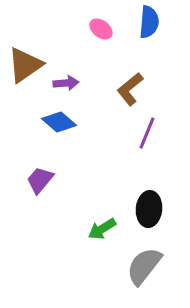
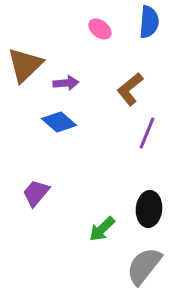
pink ellipse: moved 1 px left
brown triangle: rotated 9 degrees counterclockwise
purple trapezoid: moved 4 px left, 13 px down
green arrow: rotated 12 degrees counterclockwise
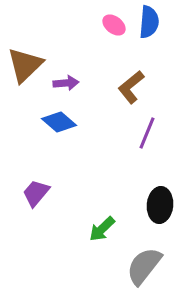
pink ellipse: moved 14 px right, 4 px up
brown L-shape: moved 1 px right, 2 px up
black ellipse: moved 11 px right, 4 px up
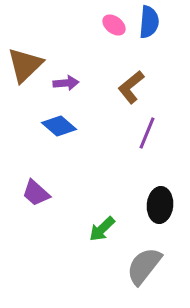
blue diamond: moved 4 px down
purple trapezoid: rotated 88 degrees counterclockwise
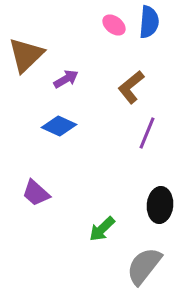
brown triangle: moved 1 px right, 10 px up
purple arrow: moved 4 px up; rotated 25 degrees counterclockwise
blue diamond: rotated 16 degrees counterclockwise
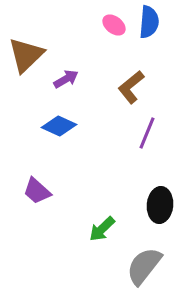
purple trapezoid: moved 1 px right, 2 px up
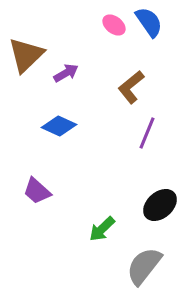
blue semicircle: rotated 40 degrees counterclockwise
purple arrow: moved 6 px up
black ellipse: rotated 44 degrees clockwise
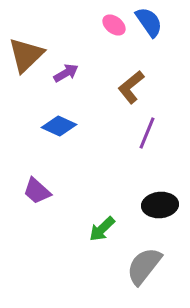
black ellipse: rotated 36 degrees clockwise
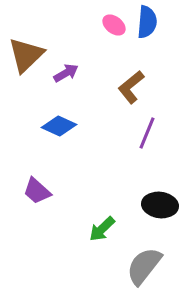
blue semicircle: moved 2 px left; rotated 40 degrees clockwise
black ellipse: rotated 12 degrees clockwise
